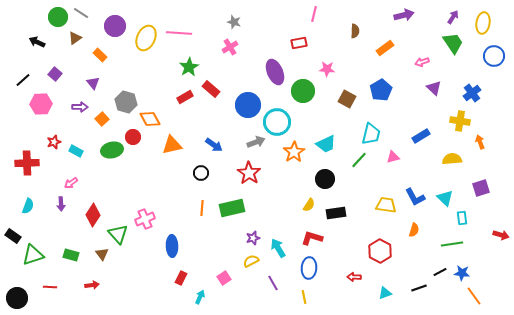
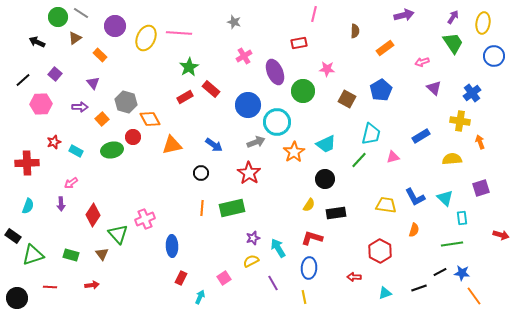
pink cross at (230, 47): moved 14 px right, 9 px down
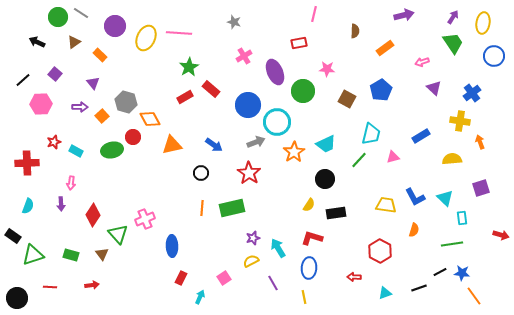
brown triangle at (75, 38): moved 1 px left, 4 px down
orange square at (102, 119): moved 3 px up
pink arrow at (71, 183): rotated 48 degrees counterclockwise
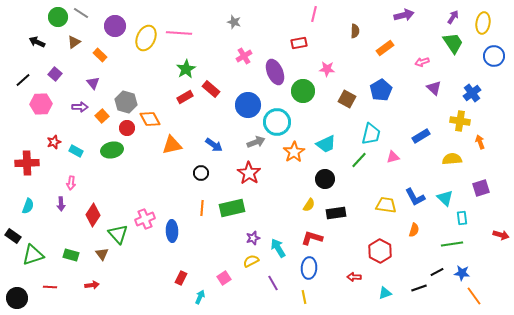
green star at (189, 67): moved 3 px left, 2 px down
red circle at (133, 137): moved 6 px left, 9 px up
blue ellipse at (172, 246): moved 15 px up
black line at (440, 272): moved 3 px left
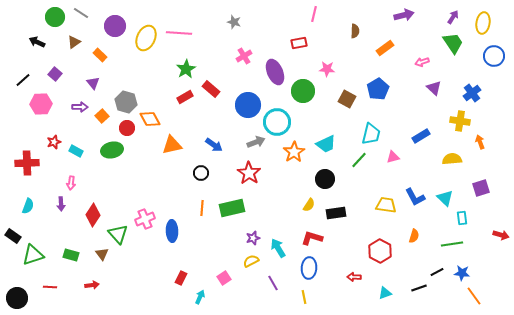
green circle at (58, 17): moved 3 px left
blue pentagon at (381, 90): moved 3 px left, 1 px up
orange semicircle at (414, 230): moved 6 px down
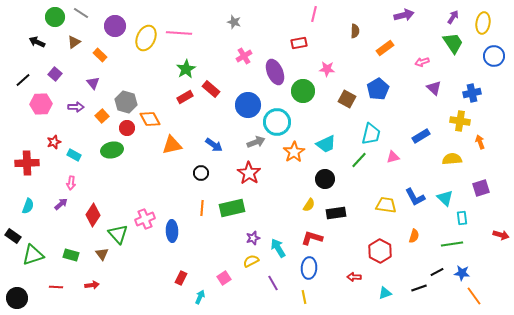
blue cross at (472, 93): rotated 24 degrees clockwise
purple arrow at (80, 107): moved 4 px left
cyan rectangle at (76, 151): moved 2 px left, 4 px down
purple arrow at (61, 204): rotated 128 degrees counterclockwise
red line at (50, 287): moved 6 px right
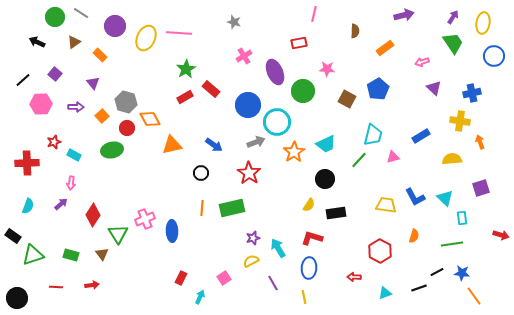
cyan trapezoid at (371, 134): moved 2 px right, 1 px down
green triangle at (118, 234): rotated 10 degrees clockwise
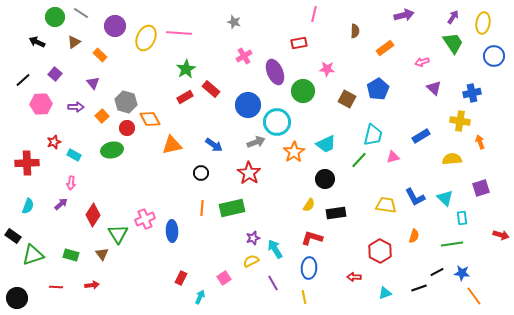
cyan arrow at (278, 248): moved 3 px left, 1 px down
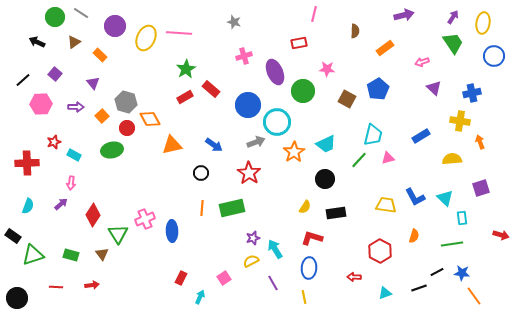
pink cross at (244, 56): rotated 14 degrees clockwise
pink triangle at (393, 157): moved 5 px left, 1 px down
yellow semicircle at (309, 205): moved 4 px left, 2 px down
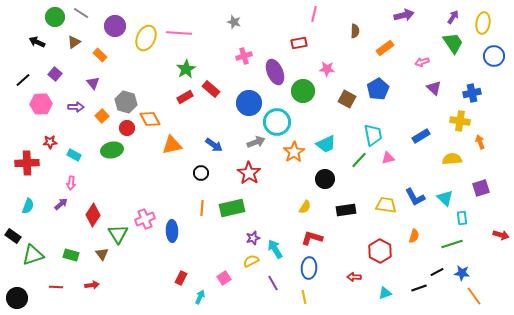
blue circle at (248, 105): moved 1 px right, 2 px up
cyan trapezoid at (373, 135): rotated 25 degrees counterclockwise
red star at (54, 142): moved 4 px left; rotated 16 degrees clockwise
black rectangle at (336, 213): moved 10 px right, 3 px up
green line at (452, 244): rotated 10 degrees counterclockwise
